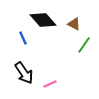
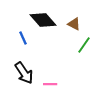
pink line: rotated 24 degrees clockwise
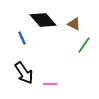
blue line: moved 1 px left
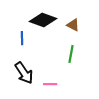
black diamond: rotated 28 degrees counterclockwise
brown triangle: moved 1 px left, 1 px down
blue line: rotated 24 degrees clockwise
green line: moved 13 px left, 9 px down; rotated 24 degrees counterclockwise
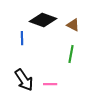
black arrow: moved 7 px down
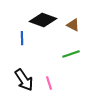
green line: rotated 60 degrees clockwise
pink line: moved 1 px left, 1 px up; rotated 72 degrees clockwise
